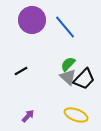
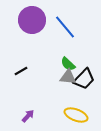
green semicircle: rotated 91 degrees counterclockwise
gray triangle: rotated 36 degrees counterclockwise
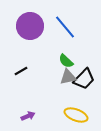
purple circle: moved 2 px left, 6 px down
green semicircle: moved 2 px left, 3 px up
gray triangle: rotated 18 degrees counterclockwise
purple arrow: rotated 24 degrees clockwise
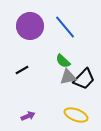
green semicircle: moved 3 px left
black line: moved 1 px right, 1 px up
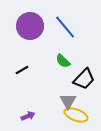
gray triangle: moved 24 px down; rotated 48 degrees counterclockwise
